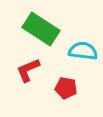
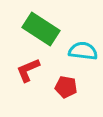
red pentagon: moved 1 px up
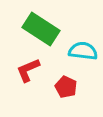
red pentagon: rotated 15 degrees clockwise
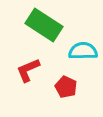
green rectangle: moved 3 px right, 4 px up
cyan semicircle: rotated 8 degrees counterclockwise
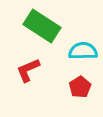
green rectangle: moved 2 px left, 1 px down
red pentagon: moved 14 px right; rotated 15 degrees clockwise
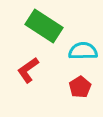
green rectangle: moved 2 px right
red L-shape: rotated 12 degrees counterclockwise
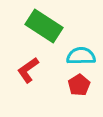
cyan semicircle: moved 2 px left, 5 px down
red pentagon: moved 1 px left, 2 px up
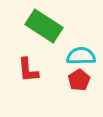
red L-shape: rotated 60 degrees counterclockwise
red pentagon: moved 5 px up
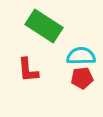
red pentagon: moved 3 px right, 2 px up; rotated 25 degrees clockwise
